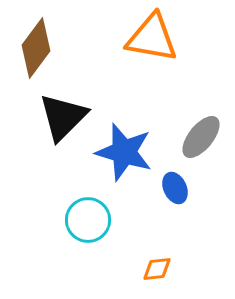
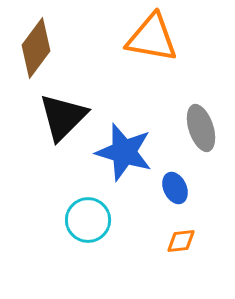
gray ellipse: moved 9 px up; rotated 57 degrees counterclockwise
orange diamond: moved 24 px right, 28 px up
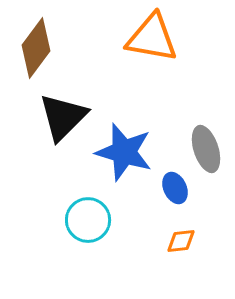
gray ellipse: moved 5 px right, 21 px down
